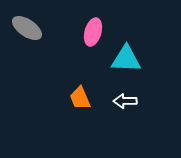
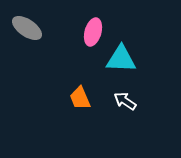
cyan triangle: moved 5 px left
white arrow: rotated 35 degrees clockwise
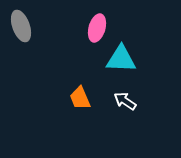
gray ellipse: moved 6 px left, 2 px up; rotated 36 degrees clockwise
pink ellipse: moved 4 px right, 4 px up
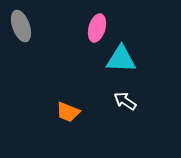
orange trapezoid: moved 12 px left, 14 px down; rotated 45 degrees counterclockwise
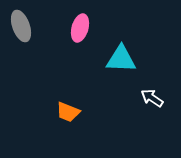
pink ellipse: moved 17 px left
white arrow: moved 27 px right, 3 px up
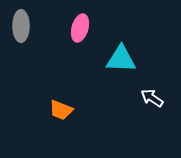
gray ellipse: rotated 20 degrees clockwise
orange trapezoid: moved 7 px left, 2 px up
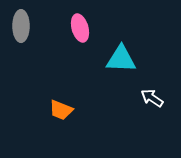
pink ellipse: rotated 32 degrees counterclockwise
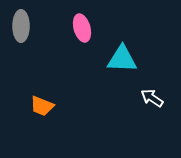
pink ellipse: moved 2 px right
cyan triangle: moved 1 px right
orange trapezoid: moved 19 px left, 4 px up
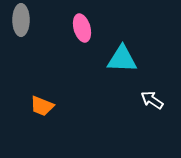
gray ellipse: moved 6 px up
white arrow: moved 2 px down
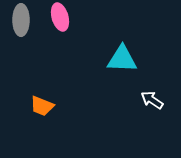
pink ellipse: moved 22 px left, 11 px up
